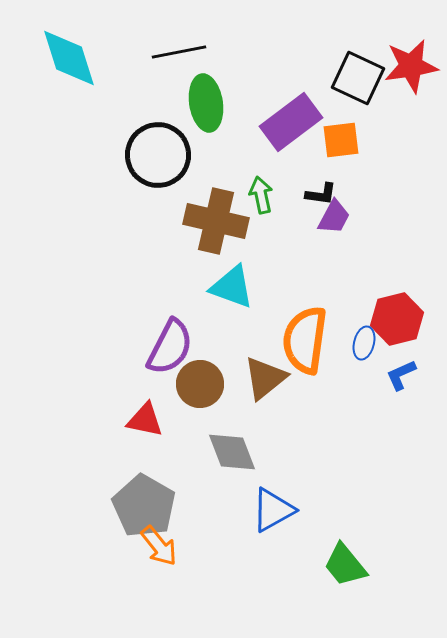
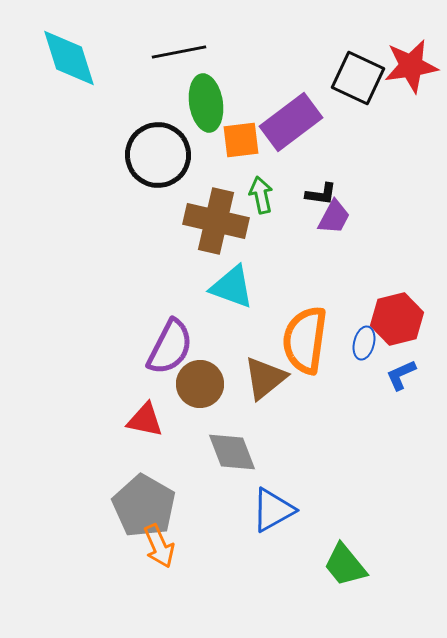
orange square: moved 100 px left
orange arrow: rotated 15 degrees clockwise
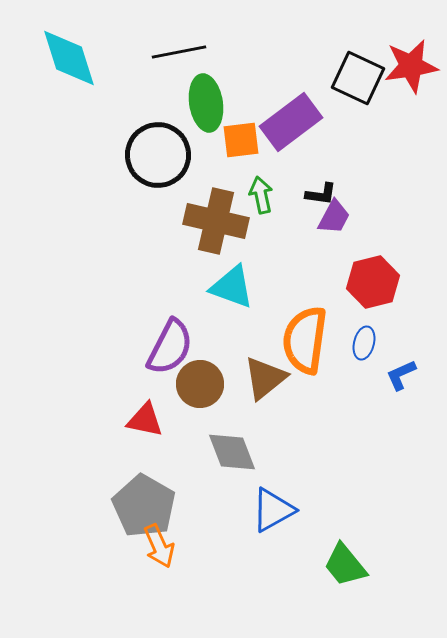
red hexagon: moved 24 px left, 37 px up
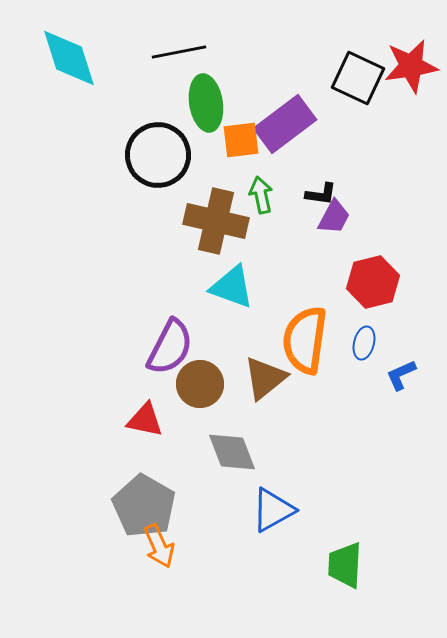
purple rectangle: moved 6 px left, 2 px down
green trapezoid: rotated 42 degrees clockwise
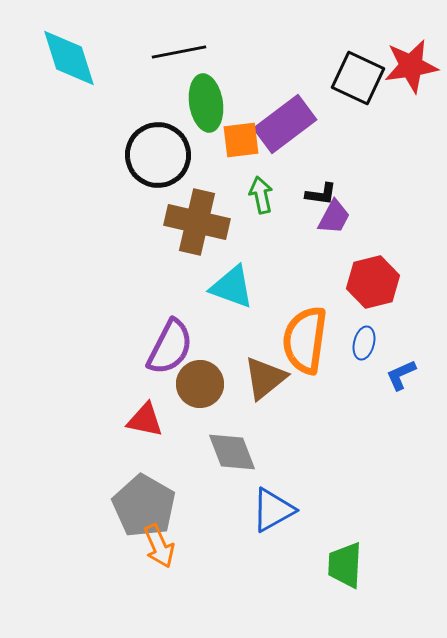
brown cross: moved 19 px left, 1 px down
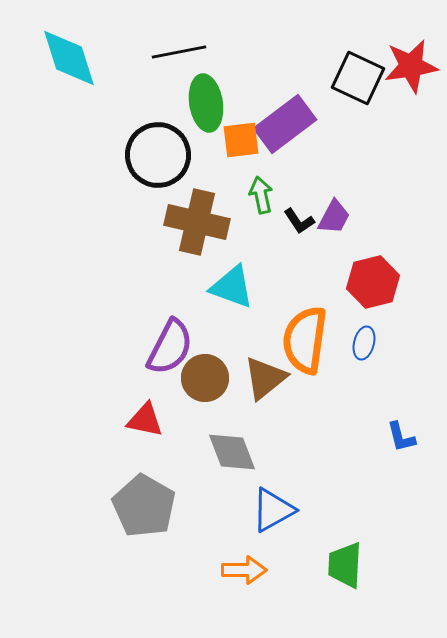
black L-shape: moved 22 px left, 27 px down; rotated 48 degrees clockwise
blue L-shape: moved 62 px down; rotated 80 degrees counterclockwise
brown circle: moved 5 px right, 6 px up
orange arrow: moved 85 px right, 24 px down; rotated 66 degrees counterclockwise
